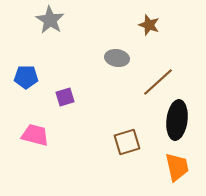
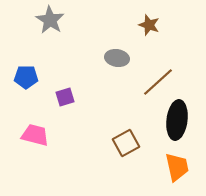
brown square: moved 1 px left, 1 px down; rotated 12 degrees counterclockwise
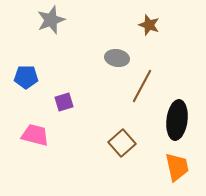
gray star: moved 1 px right; rotated 20 degrees clockwise
brown line: moved 16 px left, 4 px down; rotated 20 degrees counterclockwise
purple square: moved 1 px left, 5 px down
brown square: moved 4 px left; rotated 12 degrees counterclockwise
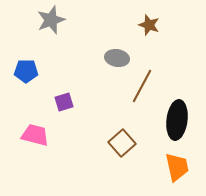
blue pentagon: moved 6 px up
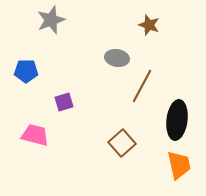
orange trapezoid: moved 2 px right, 2 px up
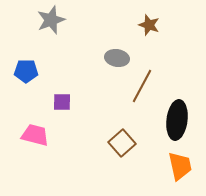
purple square: moved 2 px left; rotated 18 degrees clockwise
orange trapezoid: moved 1 px right, 1 px down
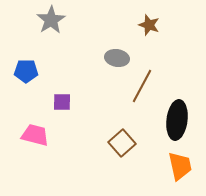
gray star: rotated 12 degrees counterclockwise
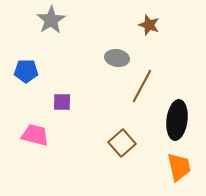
orange trapezoid: moved 1 px left, 1 px down
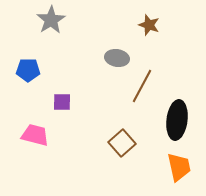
blue pentagon: moved 2 px right, 1 px up
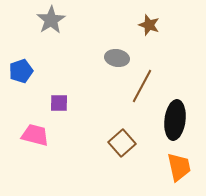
blue pentagon: moved 7 px left, 1 px down; rotated 20 degrees counterclockwise
purple square: moved 3 px left, 1 px down
black ellipse: moved 2 px left
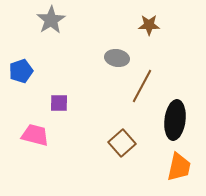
brown star: rotated 20 degrees counterclockwise
orange trapezoid: rotated 24 degrees clockwise
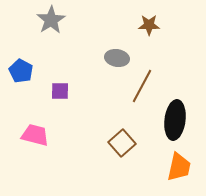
blue pentagon: rotated 25 degrees counterclockwise
purple square: moved 1 px right, 12 px up
